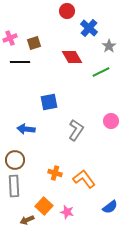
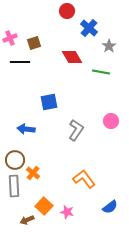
green line: rotated 36 degrees clockwise
orange cross: moved 22 px left; rotated 24 degrees clockwise
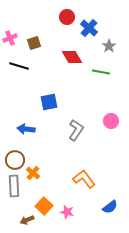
red circle: moved 6 px down
black line: moved 1 px left, 4 px down; rotated 18 degrees clockwise
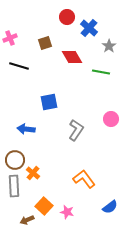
brown square: moved 11 px right
pink circle: moved 2 px up
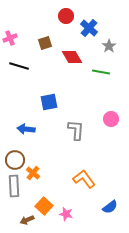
red circle: moved 1 px left, 1 px up
gray L-shape: rotated 30 degrees counterclockwise
pink star: moved 1 px left, 2 px down
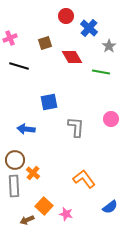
gray L-shape: moved 3 px up
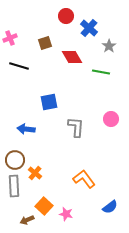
orange cross: moved 2 px right
